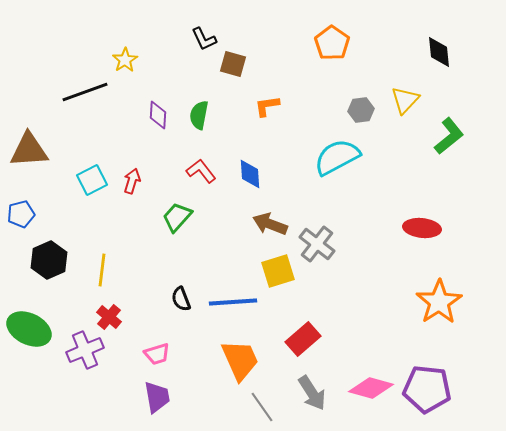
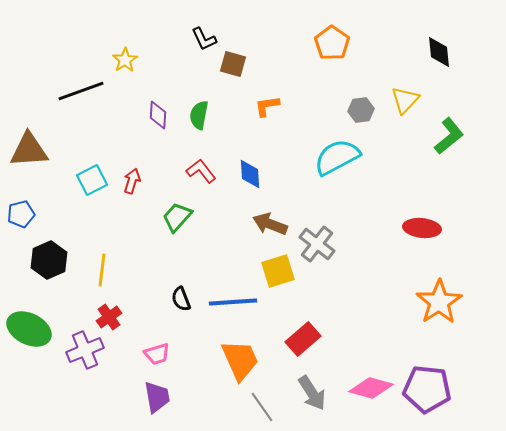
black line: moved 4 px left, 1 px up
red cross: rotated 15 degrees clockwise
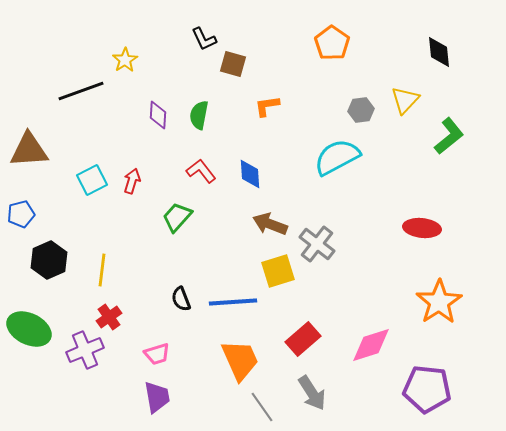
pink diamond: moved 43 px up; rotated 33 degrees counterclockwise
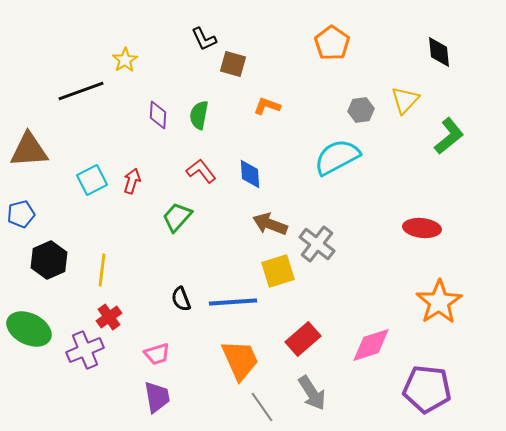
orange L-shape: rotated 28 degrees clockwise
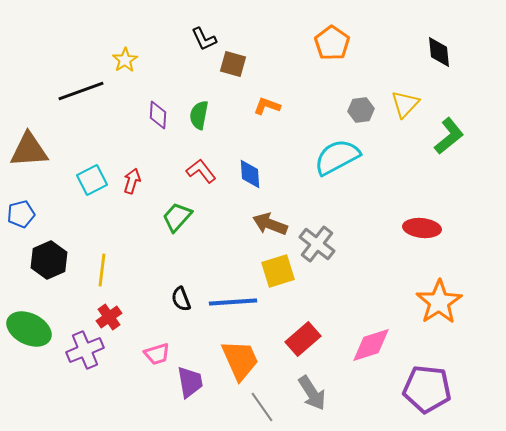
yellow triangle: moved 4 px down
purple trapezoid: moved 33 px right, 15 px up
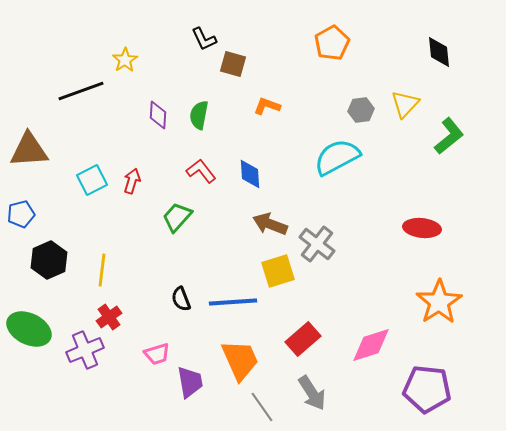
orange pentagon: rotated 8 degrees clockwise
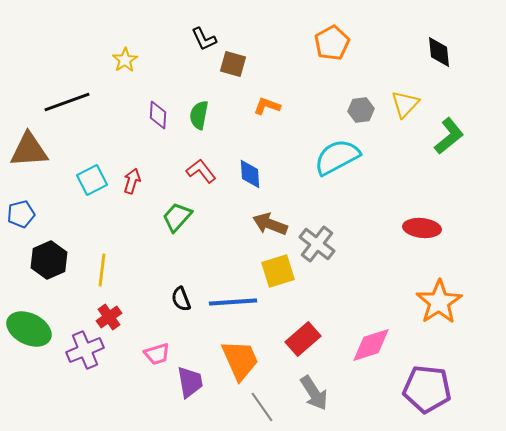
black line: moved 14 px left, 11 px down
gray arrow: moved 2 px right
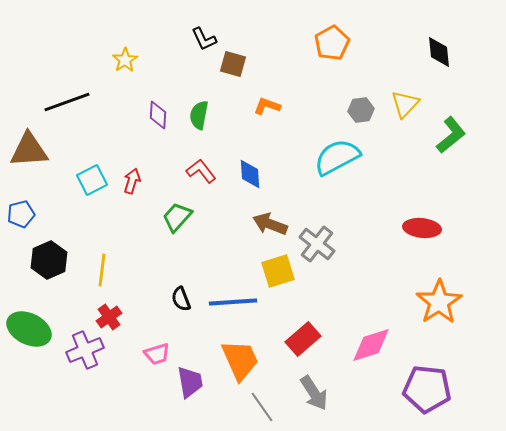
green L-shape: moved 2 px right, 1 px up
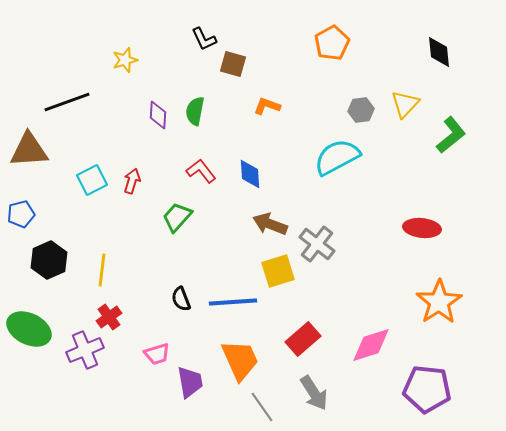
yellow star: rotated 15 degrees clockwise
green semicircle: moved 4 px left, 4 px up
